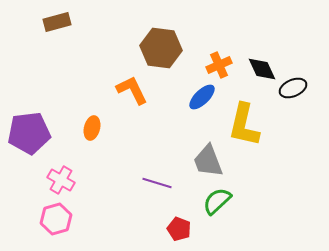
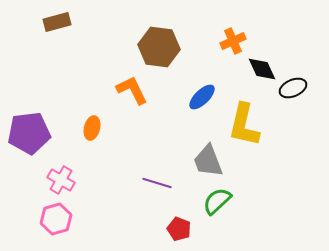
brown hexagon: moved 2 px left, 1 px up
orange cross: moved 14 px right, 24 px up
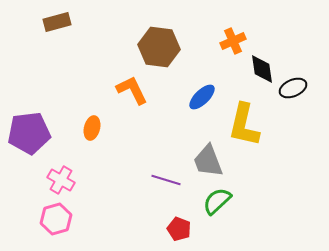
black diamond: rotated 16 degrees clockwise
purple line: moved 9 px right, 3 px up
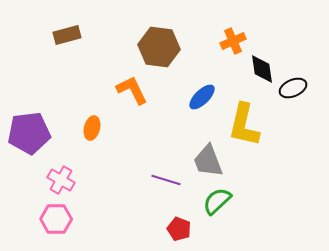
brown rectangle: moved 10 px right, 13 px down
pink hexagon: rotated 16 degrees clockwise
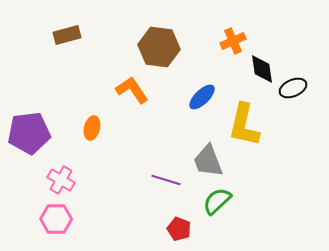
orange L-shape: rotated 8 degrees counterclockwise
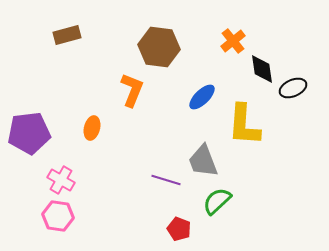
orange cross: rotated 15 degrees counterclockwise
orange L-shape: rotated 56 degrees clockwise
yellow L-shape: rotated 9 degrees counterclockwise
gray trapezoid: moved 5 px left
pink hexagon: moved 2 px right, 3 px up; rotated 8 degrees clockwise
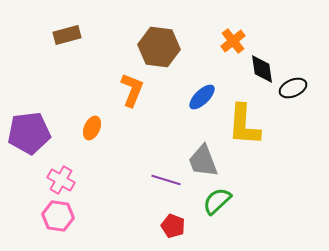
orange ellipse: rotated 10 degrees clockwise
red pentagon: moved 6 px left, 3 px up
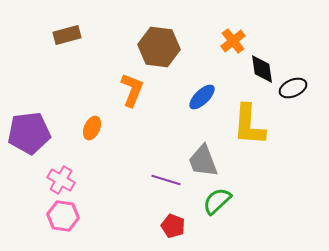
yellow L-shape: moved 5 px right
pink hexagon: moved 5 px right
